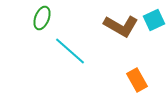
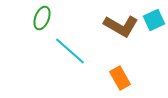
orange rectangle: moved 17 px left, 2 px up
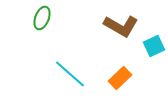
cyan square: moved 26 px down
cyan line: moved 23 px down
orange rectangle: rotated 75 degrees clockwise
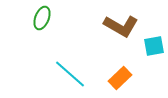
cyan square: rotated 15 degrees clockwise
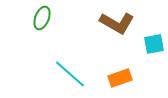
brown L-shape: moved 4 px left, 3 px up
cyan square: moved 2 px up
orange rectangle: rotated 25 degrees clockwise
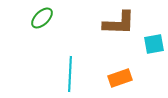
green ellipse: rotated 25 degrees clockwise
brown L-shape: moved 2 px right; rotated 28 degrees counterclockwise
cyan line: rotated 52 degrees clockwise
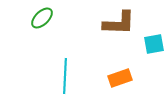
cyan line: moved 5 px left, 2 px down
